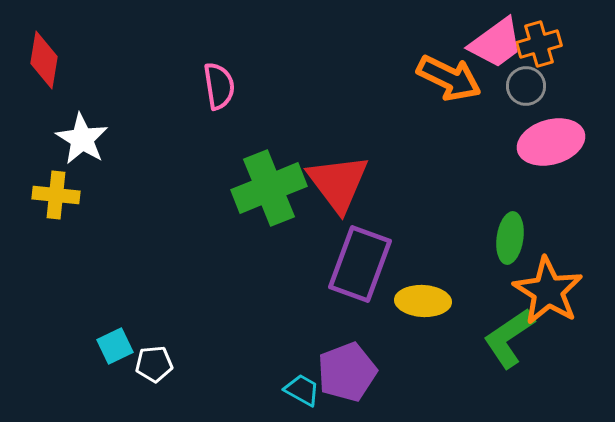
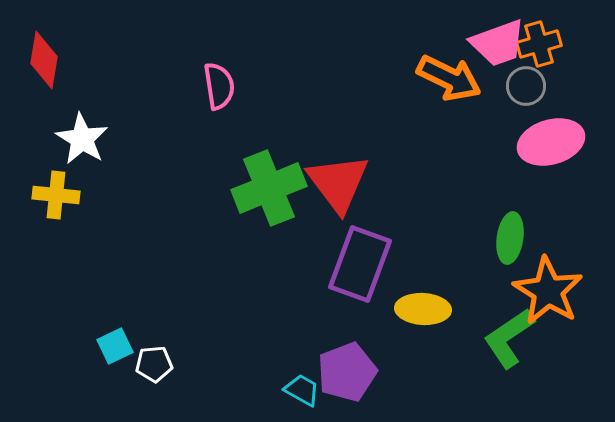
pink trapezoid: moved 2 px right; rotated 16 degrees clockwise
yellow ellipse: moved 8 px down
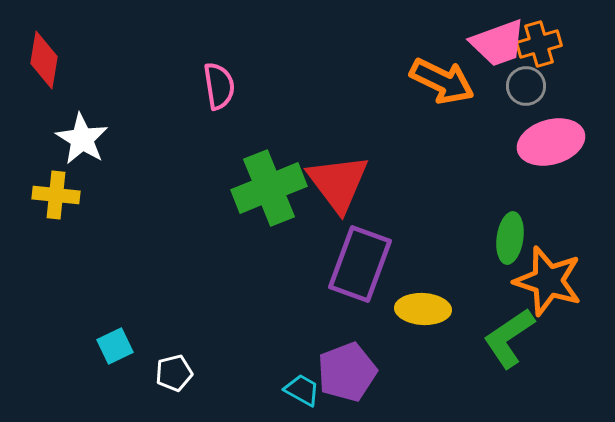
orange arrow: moved 7 px left, 3 px down
orange star: moved 10 px up; rotated 14 degrees counterclockwise
white pentagon: moved 20 px right, 9 px down; rotated 9 degrees counterclockwise
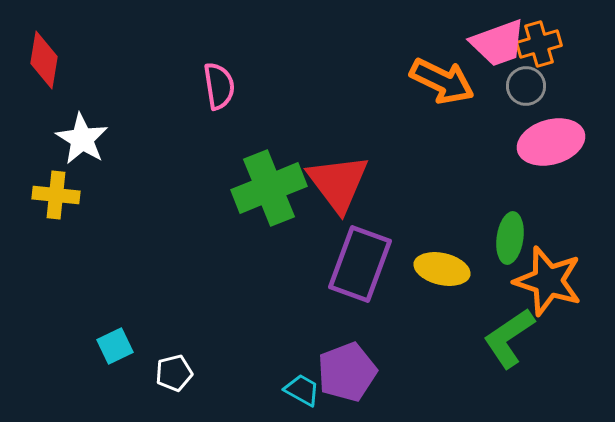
yellow ellipse: moved 19 px right, 40 px up; rotated 10 degrees clockwise
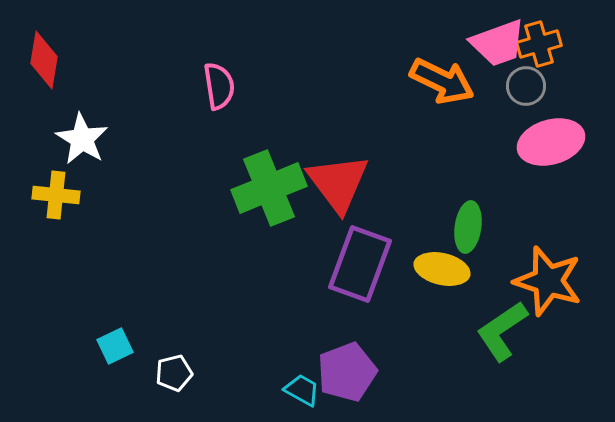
green ellipse: moved 42 px left, 11 px up
green L-shape: moved 7 px left, 7 px up
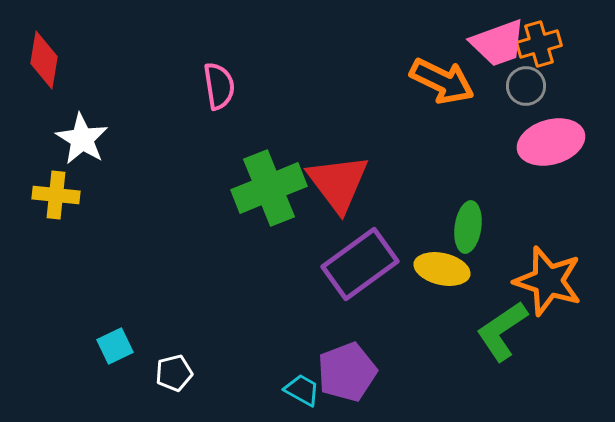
purple rectangle: rotated 34 degrees clockwise
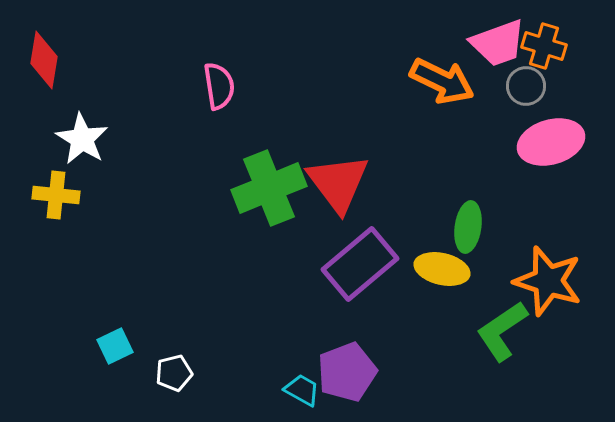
orange cross: moved 5 px right, 2 px down; rotated 33 degrees clockwise
purple rectangle: rotated 4 degrees counterclockwise
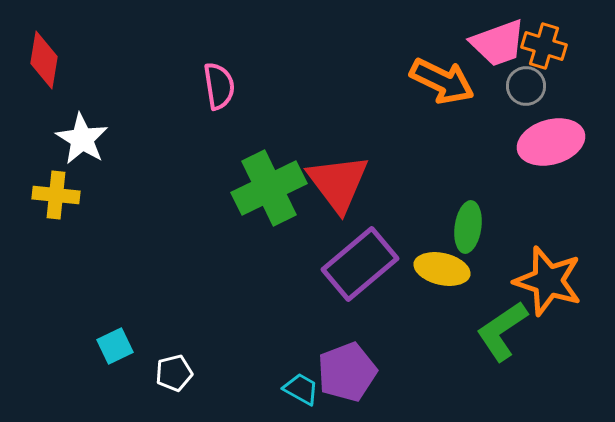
green cross: rotated 4 degrees counterclockwise
cyan trapezoid: moved 1 px left, 1 px up
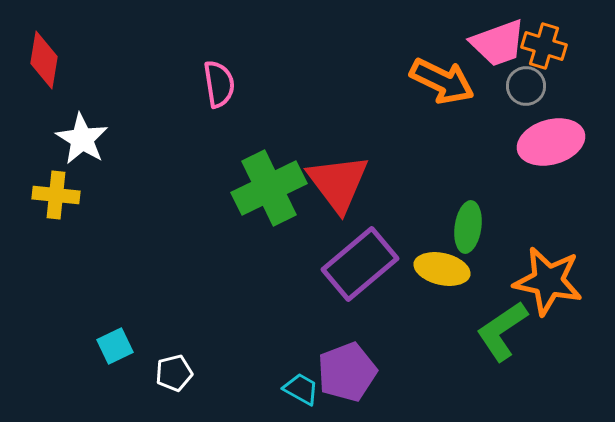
pink semicircle: moved 2 px up
orange star: rotated 6 degrees counterclockwise
